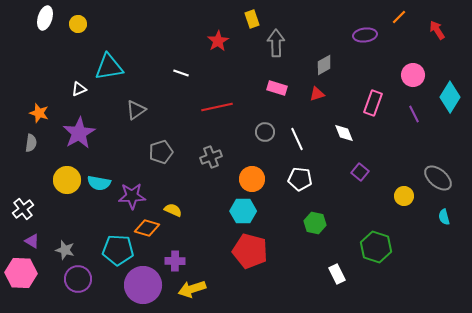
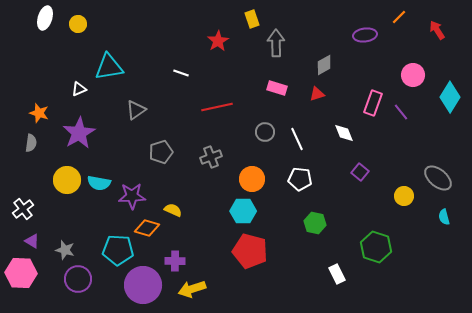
purple line at (414, 114): moved 13 px left, 2 px up; rotated 12 degrees counterclockwise
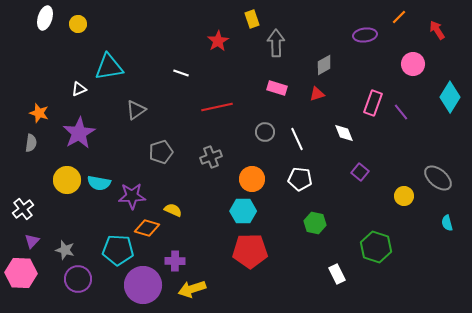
pink circle at (413, 75): moved 11 px up
cyan semicircle at (444, 217): moved 3 px right, 6 px down
purple triangle at (32, 241): rotated 42 degrees clockwise
red pentagon at (250, 251): rotated 16 degrees counterclockwise
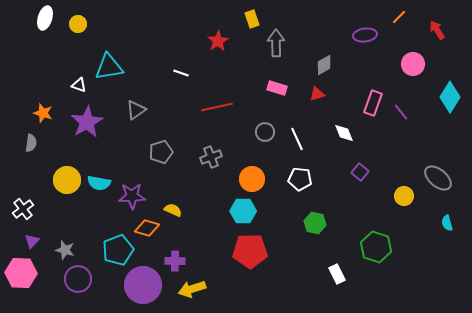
white triangle at (79, 89): moved 4 px up; rotated 42 degrees clockwise
orange star at (39, 113): moved 4 px right
purple star at (79, 133): moved 8 px right, 11 px up
cyan pentagon at (118, 250): rotated 24 degrees counterclockwise
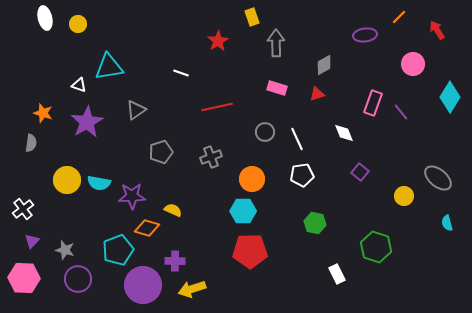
white ellipse at (45, 18): rotated 30 degrees counterclockwise
yellow rectangle at (252, 19): moved 2 px up
white pentagon at (300, 179): moved 2 px right, 4 px up; rotated 15 degrees counterclockwise
pink hexagon at (21, 273): moved 3 px right, 5 px down
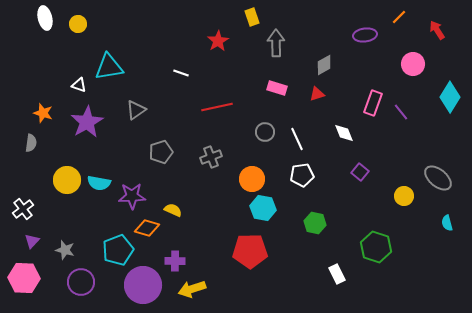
cyan hexagon at (243, 211): moved 20 px right, 3 px up; rotated 10 degrees clockwise
purple circle at (78, 279): moved 3 px right, 3 px down
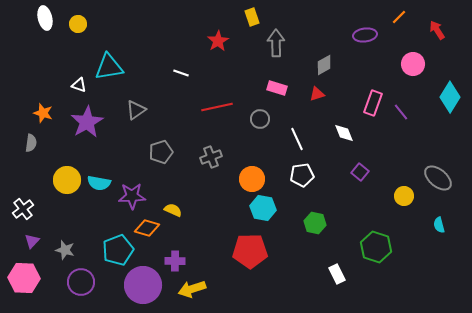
gray circle at (265, 132): moved 5 px left, 13 px up
cyan semicircle at (447, 223): moved 8 px left, 2 px down
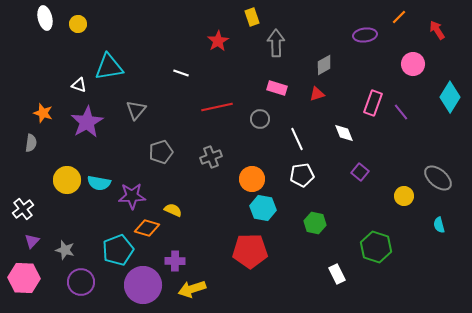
gray triangle at (136, 110): rotated 15 degrees counterclockwise
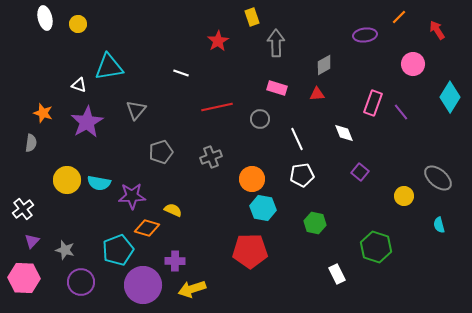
red triangle at (317, 94): rotated 14 degrees clockwise
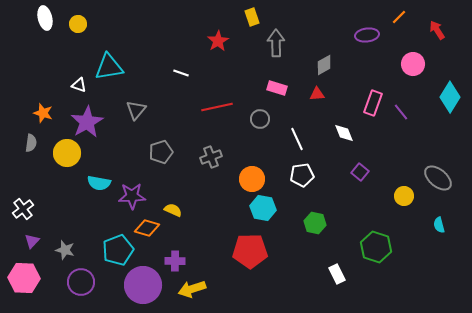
purple ellipse at (365, 35): moved 2 px right
yellow circle at (67, 180): moved 27 px up
